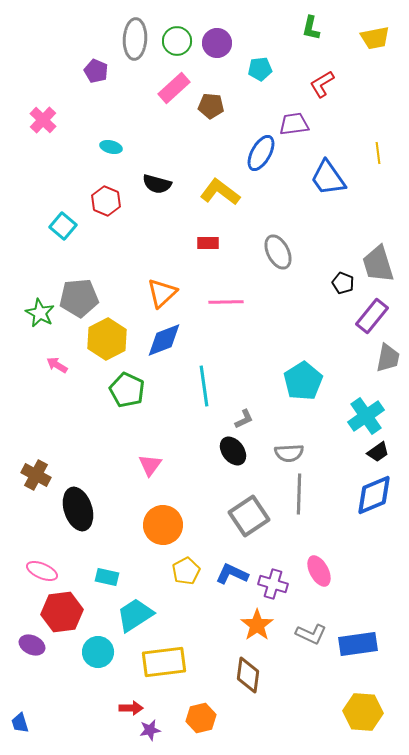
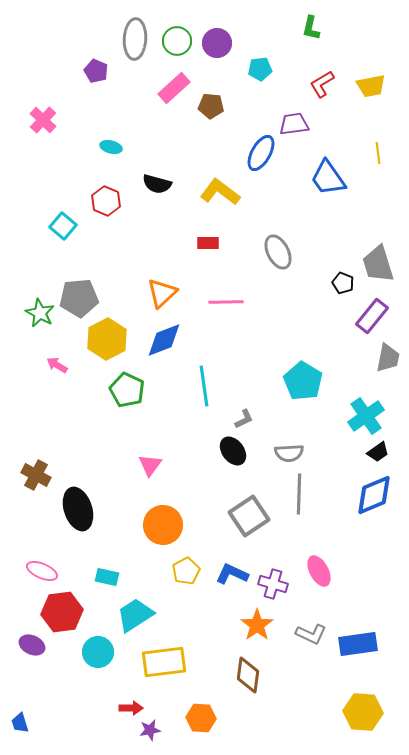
yellow trapezoid at (375, 38): moved 4 px left, 48 px down
cyan pentagon at (303, 381): rotated 9 degrees counterclockwise
orange hexagon at (201, 718): rotated 16 degrees clockwise
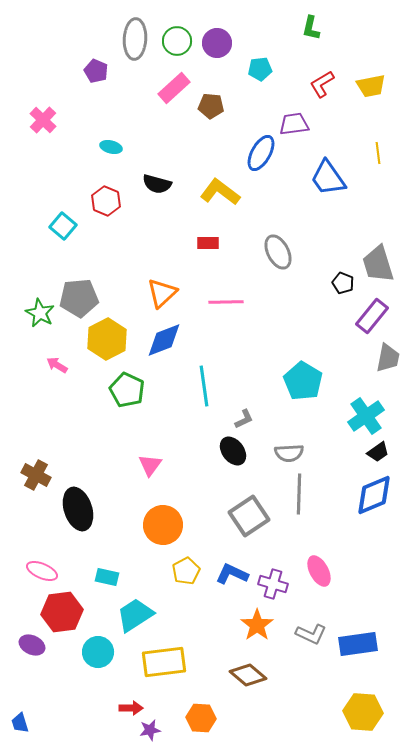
brown diamond at (248, 675): rotated 57 degrees counterclockwise
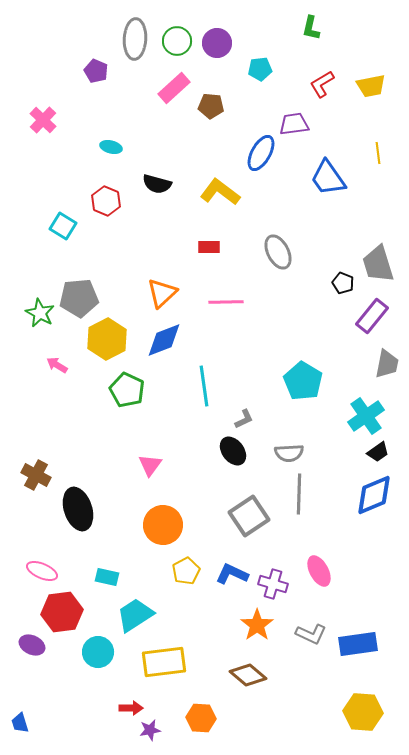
cyan square at (63, 226): rotated 8 degrees counterclockwise
red rectangle at (208, 243): moved 1 px right, 4 px down
gray trapezoid at (388, 358): moved 1 px left, 6 px down
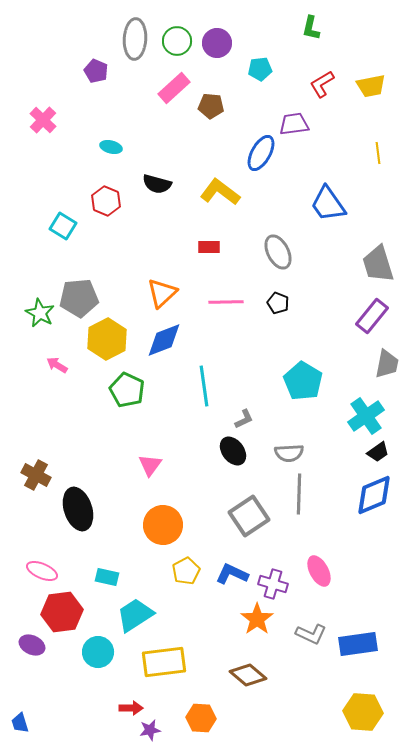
blue trapezoid at (328, 178): moved 26 px down
black pentagon at (343, 283): moved 65 px left, 20 px down
orange star at (257, 625): moved 6 px up
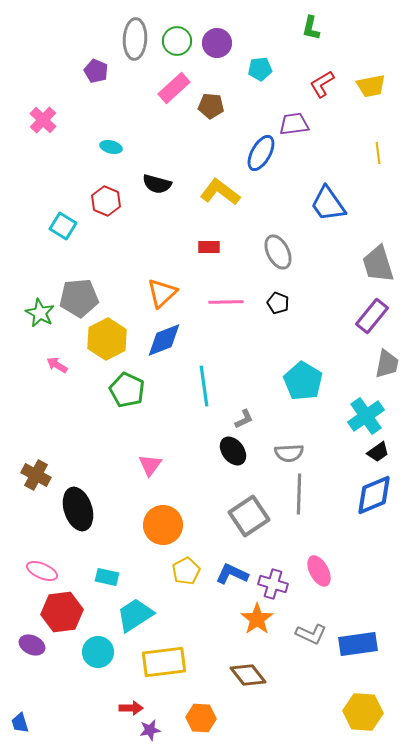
brown diamond at (248, 675): rotated 12 degrees clockwise
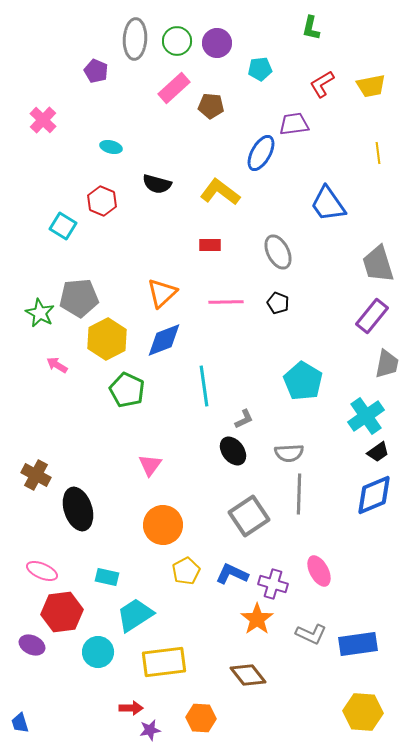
red hexagon at (106, 201): moved 4 px left
red rectangle at (209, 247): moved 1 px right, 2 px up
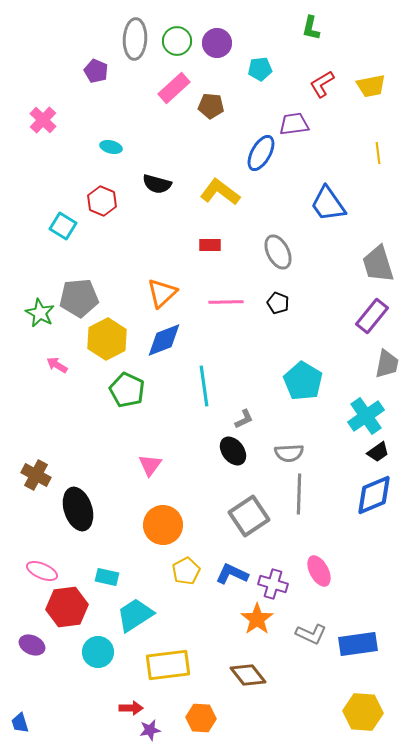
red hexagon at (62, 612): moved 5 px right, 5 px up
yellow rectangle at (164, 662): moved 4 px right, 3 px down
